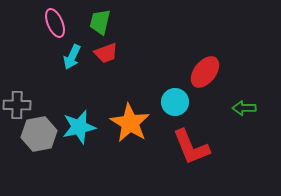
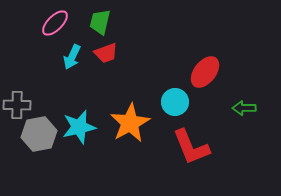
pink ellipse: rotated 68 degrees clockwise
orange star: rotated 12 degrees clockwise
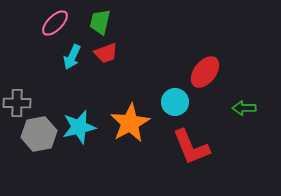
gray cross: moved 2 px up
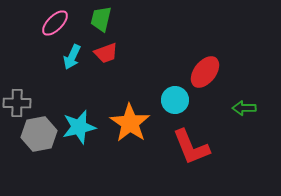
green trapezoid: moved 1 px right, 3 px up
cyan circle: moved 2 px up
orange star: rotated 9 degrees counterclockwise
